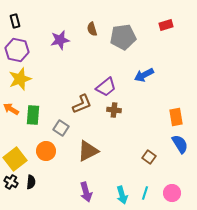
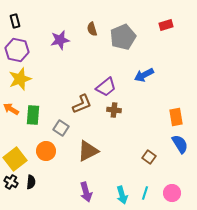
gray pentagon: rotated 15 degrees counterclockwise
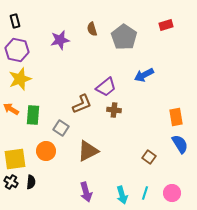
gray pentagon: moved 1 px right; rotated 15 degrees counterclockwise
yellow square: rotated 30 degrees clockwise
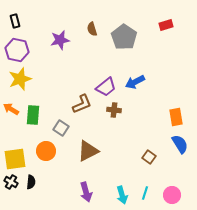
blue arrow: moved 9 px left, 7 px down
pink circle: moved 2 px down
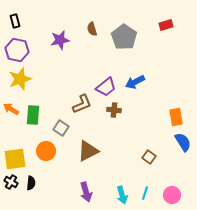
blue semicircle: moved 3 px right, 2 px up
black semicircle: moved 1 px down
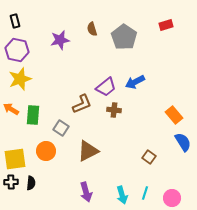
orange rectangle: moved 2 px left, 2 px up; rotated 30 degrees counterclockwise
black cross: rotated 32 degrees counterclockwise
pink circle: moved 3 px down
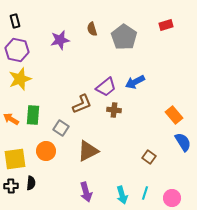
orange arrow: moved 10 px down
black cross: moved 4 px down
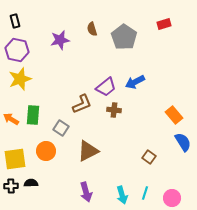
red rectangle: moved 2 px left, 1 px up
black semicircle: rotated 96 degrees counterclockwise
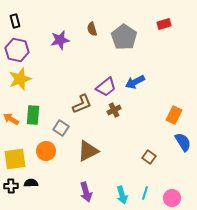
brown cross: rotated 32 degrees counterclockwise
orange rectangle: rotated 66 degrees clockwise
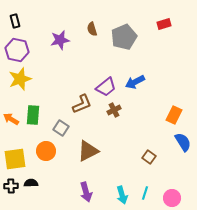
gray pentagon: rotated 15 degrees clockwise
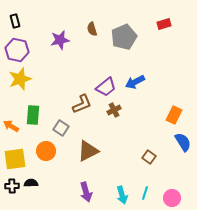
orange arrow: moved 7 px down
black cross: moved 1 px right
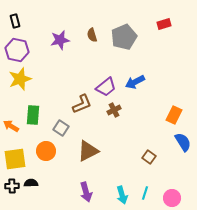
brown semicircle: moved 6 px down
